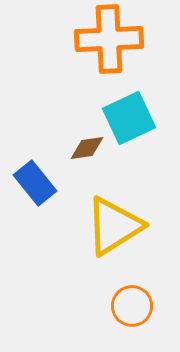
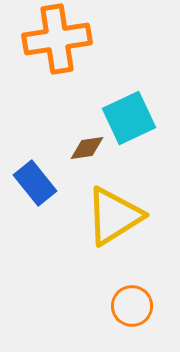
orange cross: moved 52 px left; rotated 6 degrees counterclockwise
yellow triangle: moved 10 px up
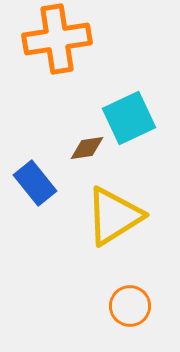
orange circle: moved 2 px left
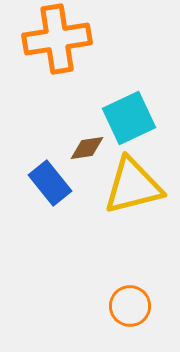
blue rectangle: moved 15 px right
yellow triangle: moved 19 px right, 30 px up; rotated 18 degrees clockwise
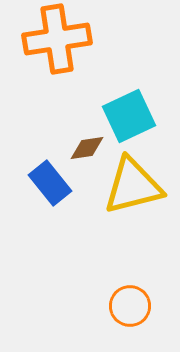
cyan square: moved 2 px up
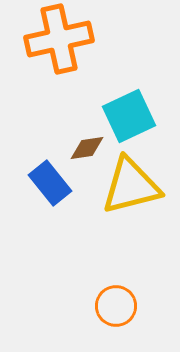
orange cross: moved 2 px right; rotated 4 degrees counterclockwise
yellow triangle: moved 2 px left
orange circle: moved 14 px left
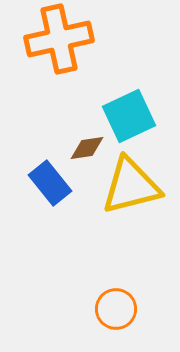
orange circle: moved 3 px down
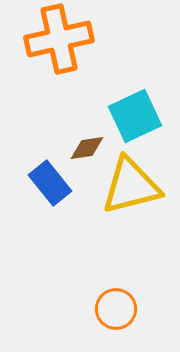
cyan square: moved 6 px right
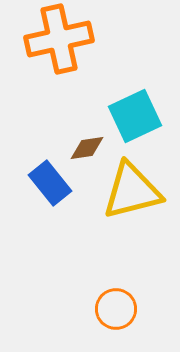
yellow triangle: moved 1 px right, 5 px down
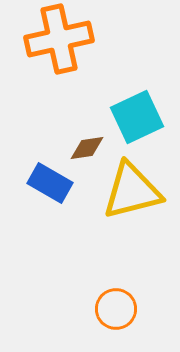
cyan square: moved 2 px right, 1 px down
blue rectangle: rotated 21 degrees counterclockwise
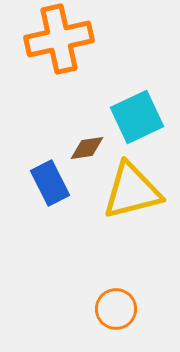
blue rectangle: rotated 33 degrees clockwise
